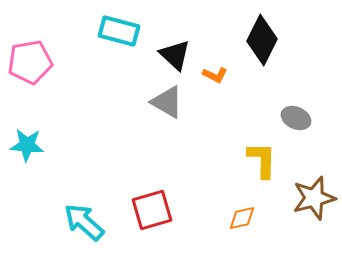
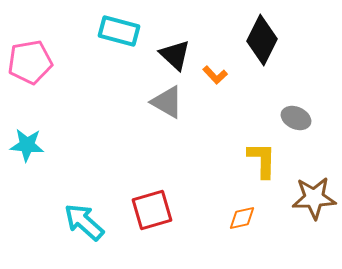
orange L-shape: rotated 20 degrees clockwise
brown star: rotated 12 degrees clockwise
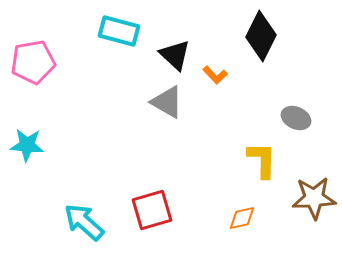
black diamond: moved 1 px left, 4 px up
pink pentagon: moved 3 px right
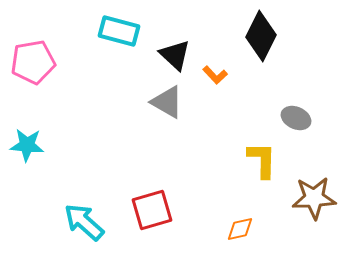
orange diamond: moved 2 px left, 11 px down
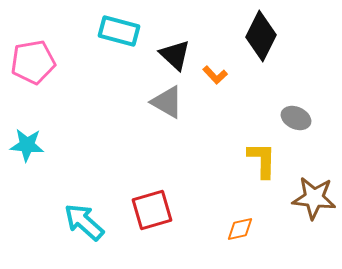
brown star: rotated 9 degrees clockwise
